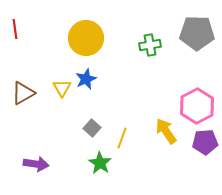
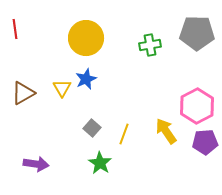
yellow line: moved 2 px right, 4 px up
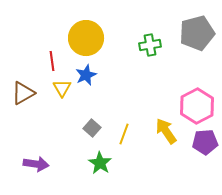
red line: moved 37 px right, 32 px down
gray pentagon: rotated 16 degrees counterclockwise
blue star: moved 4 px up
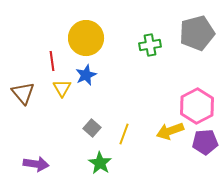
brown triangle: rotated 40 degrees counterclockwise
yellow arrow: moved 4 px right; rotated 76 degrees counterclockwise
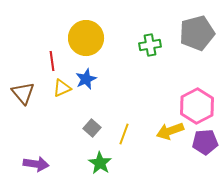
blue star: moved 4 px down
yellow triangle: rotated 36 degrees clockwise
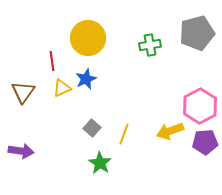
yellow circle: moved 2 px right
brown triangle: moved 1 px up; rotated 15 degrees clockwise
pink hexagon: moved 3 px right
purple arrow: moved 15 px left, 13 px up
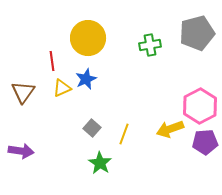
yellow arrow: moved 2 px up
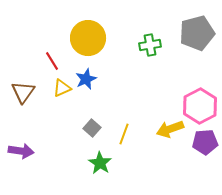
red line: rotated 24 degrees counterclockwise
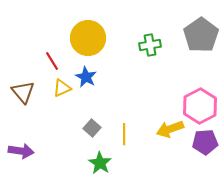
gray pentagon: moved 4 px right, 2 px down; rotated 20 degrees counterclockwise
blue star: moved 2 px up; rotated 20 degrees counterclockwise
brown triangle: rotated 15 degrees counterclockwise
yellow line: rotated 20 degrees counterclockwise
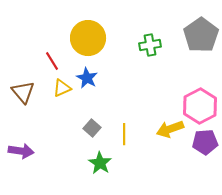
blue star: moved 1 px right, 1 px down
